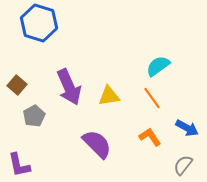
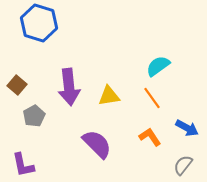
purple arrow: rotated 18 degrees clockwise
purple L-shape: moved 4 px right
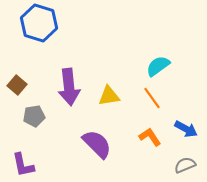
gray pentagon: rotated 20 degrees clockwise
blue arrow: moved 1 px left, 1 px down
gray semicircle: moved 2 px right; rotated 30 degrees clockwise
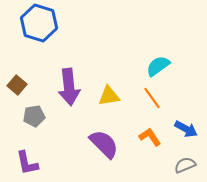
purple semicircle: moved 7 px right
purple L-shape: moved 4 px right, 2 px up
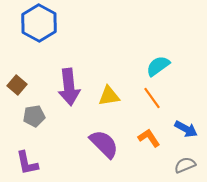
blue hexagon: rotated 12 degrees clockwise
orange L-shape: moved 1 px left, 1 px down
